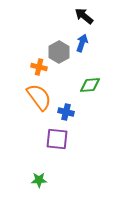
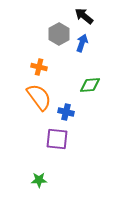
gray hexagon: moved 18 px up
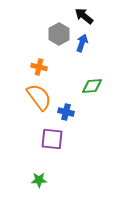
green diamond: moved 2 px right, 1 px down
purple square: moved 5 px left
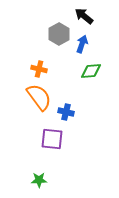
blue arrow: moved 1 px down
orange cross: moved 2 px down
green diamond: moved 1 px left, 15 px up
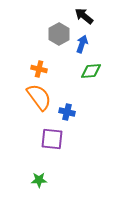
blue cross: moved 1 px right
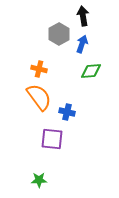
black arrow: moved 1 px left; rotated 42 degrees clockwise
